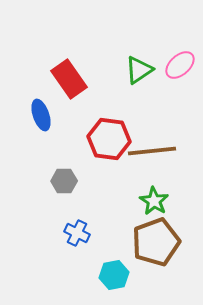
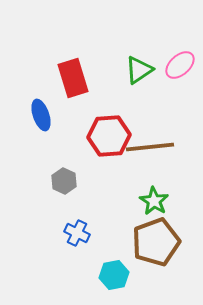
red rectangle: moved 4 px right, 1 px up; rotated 18 degrees clockwise
red hexagon: moved 3 px up; rotated 12 degrees counterclockwise
brown line: moved 2 px left, 4 px up
gray hexagon: rotated 25 degrees clockwise
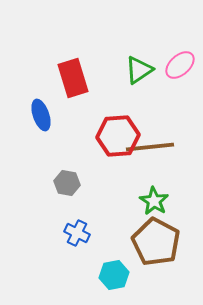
red hexagon: moved 9 px right
gray hexagon: moved 3 px right, 2 px down; rotated 15 degrees counterclockwise
brown pentagon: rotated 24 degrees counterclockwise
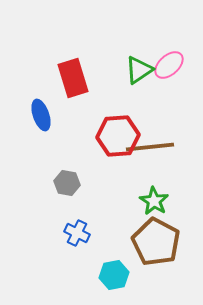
pink ellipse: moved 11 px left
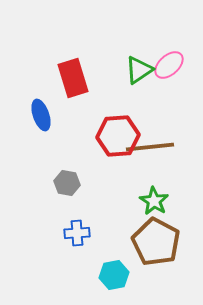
blue cross: rotated 30 degrees counterclockwise
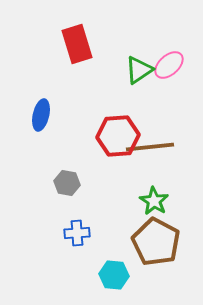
red rectangle: moved 4 px right, 34 px up
blue ellipse: rotated 32 degrees clockwise
cyan hexagon: rotated 16 degrees clockwise
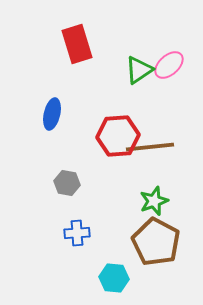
blue ellipse: moved 11 px right, 1 px up
green star: rotated 20 degrees clockwise
cyan hexagon: moved 3 px down
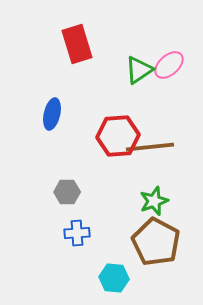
gray hexagon: moved 9 px down; rotated 10 degrees counterclockwise
